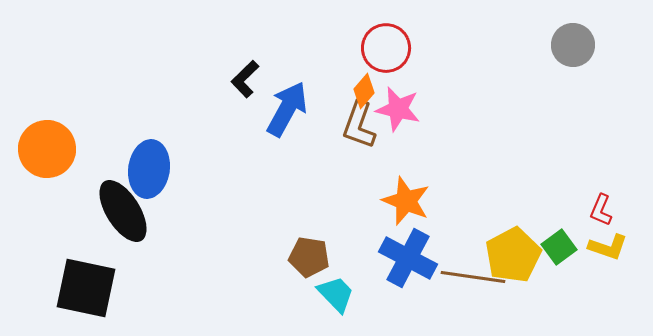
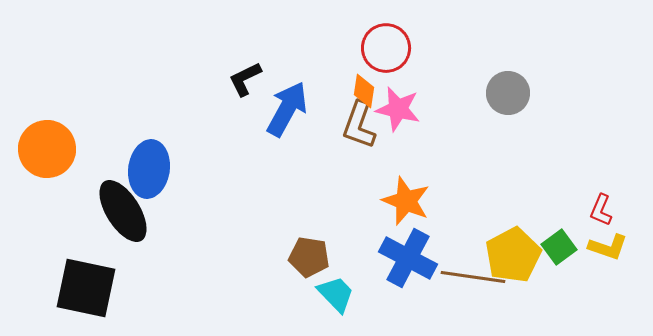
gray circle: moved 65 px left, 48 px down
black L-shape: rotated 18 degrees clockwise
orange diamond: rotated 32 degrees counterclockwise
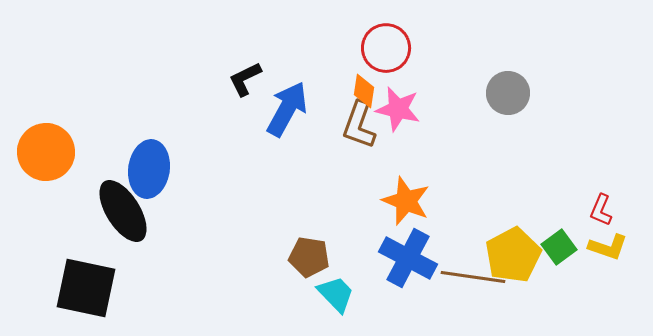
orange circle: moved 1 px left, 3 px down
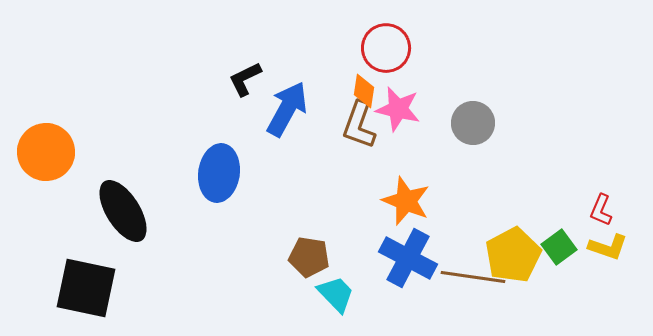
gray circle: moved 35 px left, 30 px down
blue ellipse: moved 70 px right, 4 px down
